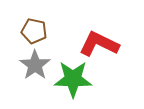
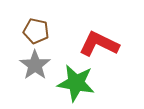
brown pentagon: moved 2 px right
green star: moved 3 px right, 4 px down; rotated 9 degrees clockwise
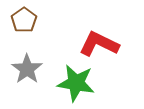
brown pentagon: moved 12 px left, 11 px up; rotated 25 degrees clockwise
gray star: moved 8 px left, 4 px down
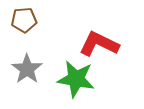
brown pentagon: rotated 30 degrees clockwise
green star: moved 4 px up
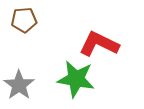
gray star: moved 8 px left, 16 px down
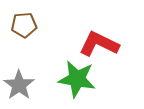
brown pentagon: moved 5 px down
green star: moved 1 px right
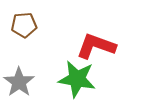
red L-shape: moved 3 px left, 2 px down; rotated 6 degrees counterclockwise
gray star: moved 3 px up
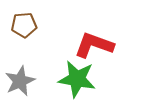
red L-shape: moved 2 px left, 1 px up
gray star: moved 1 px right, 1 px up; rotated 12 degrees clockwise
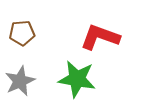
brown pentagon: moved 2 px left, 8 px down
red L-shape: moved 6 px right, 8 px up
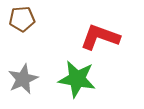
brown pentagon: moved 14 px up
gray star: moved 3 px right, 2 px up
